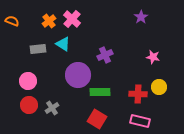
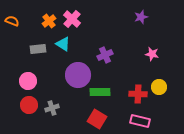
purple star: rotated 16 degrees clockwise
pink star: moved 1 px left, 3 px up
gray cross: rotated 16 degrees clockwise
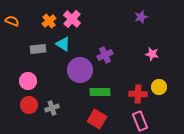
purple circle: moved 2 px right, 5 px up
pink rectangle: rotated 54 degrees clockwise
